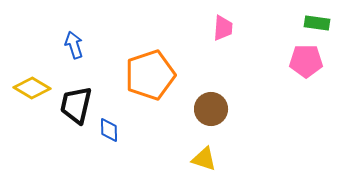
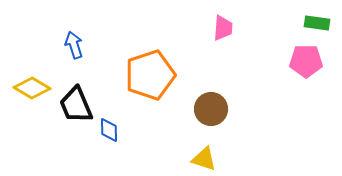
black trapezoid: rotated 36 degrees counterclockwise
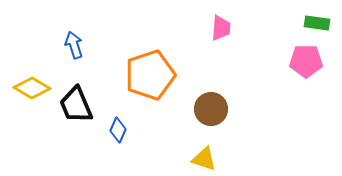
pink trapezoid: moved 2 px left
blue diamond: moved 9 px right; rotated 25 degrees clockwise
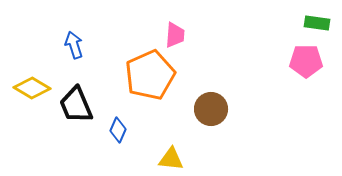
pink trapezoid: moved 46 px left, 7 px down
orange pentagon: rotated 6 degrees counterclockwise
yellow triangle: moved 33 px left; rotated 12 degrees counterclockwise
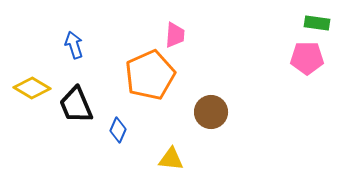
pink pentagon: moved 1 px right, 3 px up
brown circle: moved 3 px down
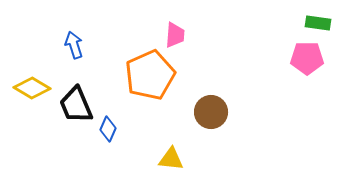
green rectangle: moved 1 px right
blue diamond: moved 10 px left, 1 px up
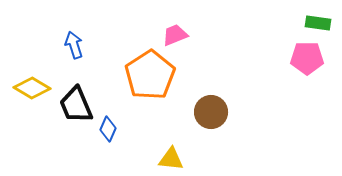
pink trapezoid: rotated 116 degrees counterclockwise
orange pentagon: rotated 9 degrees counterclockwise
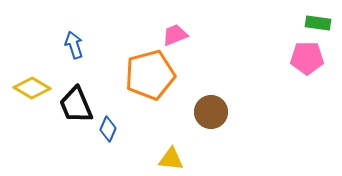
orange pentagon: rotated 18 degrees clockwise
